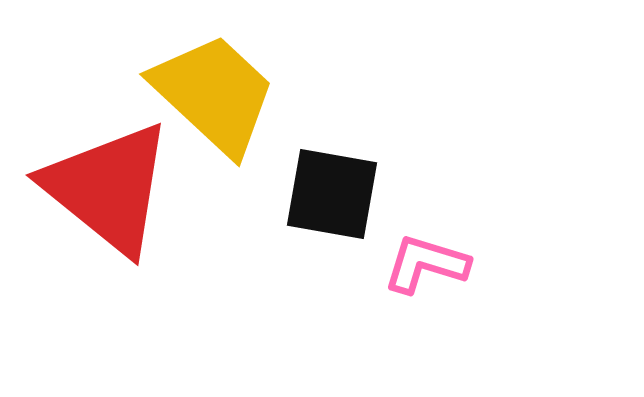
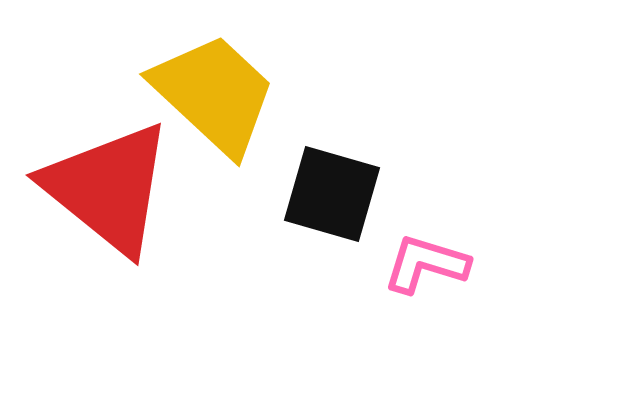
black square: rotated 6 degrees clockwise
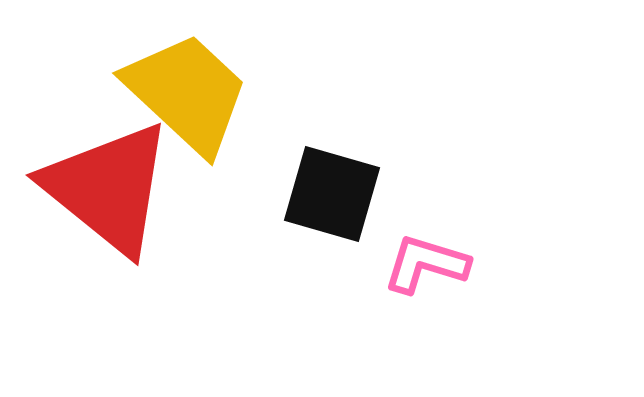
yellow trapezoid: moved 27 px left, 1 px up
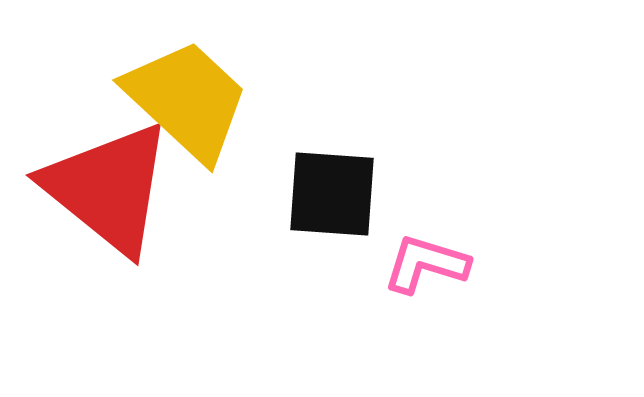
yellow trapezoid: moved 7 px down
black square: rotated 12 degrees counterclockwise
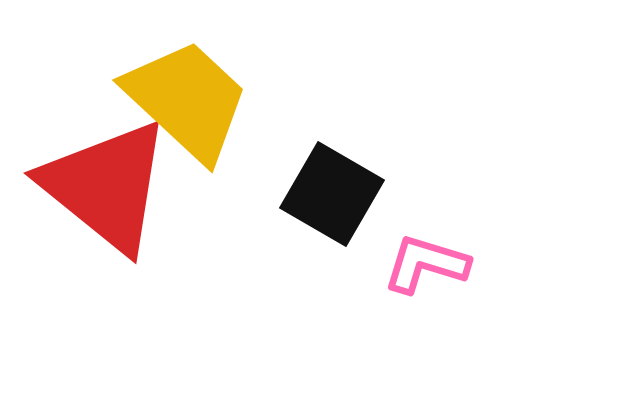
red triangle: moved 2 px left, 2 px up
black square: rotated 26 degrees clockwise
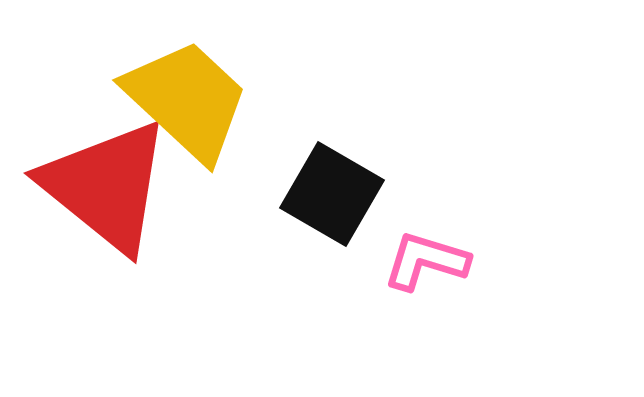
pink L-shape: moved 3 px up
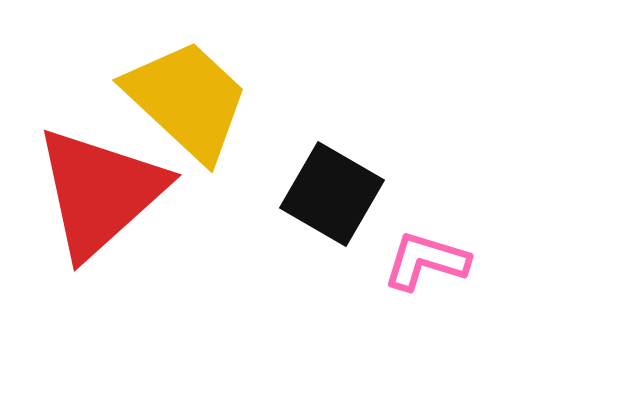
red triangle: moved 6 px left, 6 px down; rotated 39 degrees clockwise
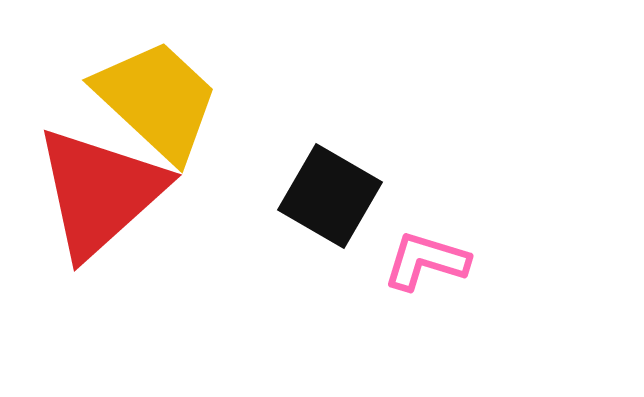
yellow trapezoid: moved 30 px left
black square: moved 2 px left, 2 px down
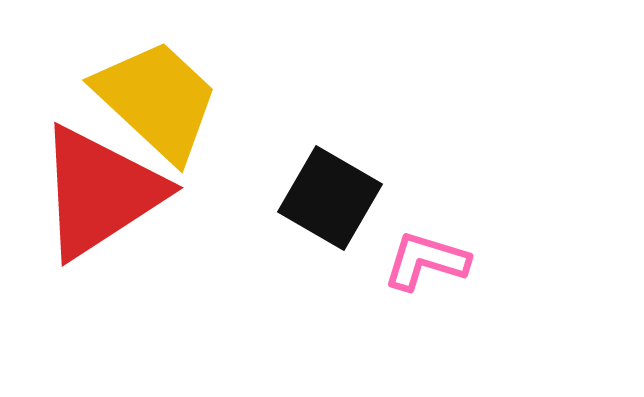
red triangle: rotated 9 degrees clockwise
black square: moved 2 px down
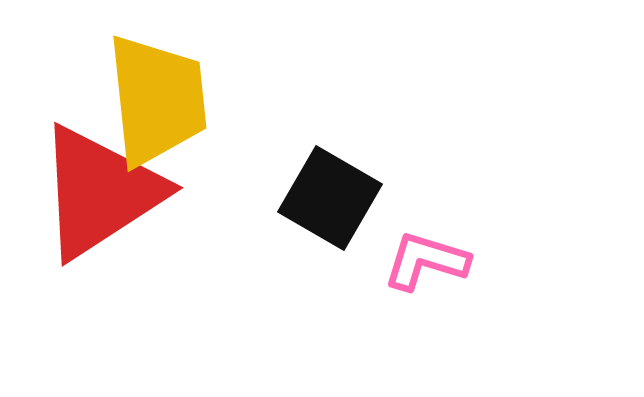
yellow trapezoid: rotated 41 degrees clockwise
